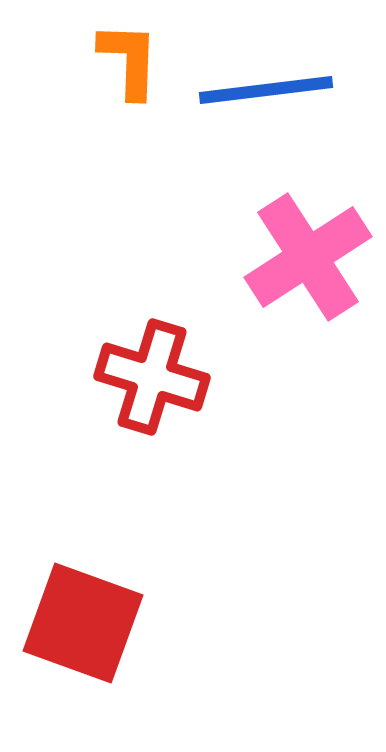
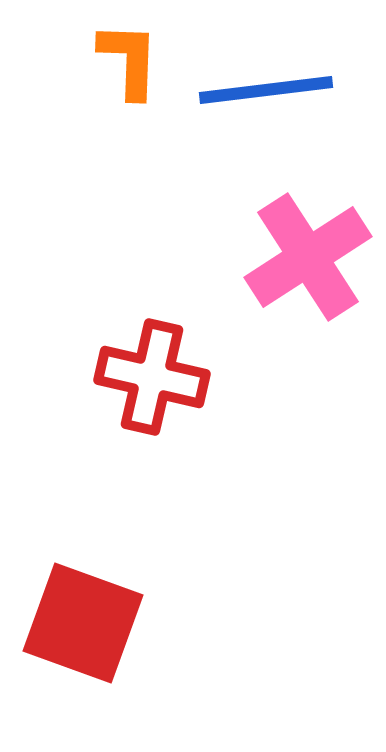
red cross: rotated 4 degrees counterclockwise
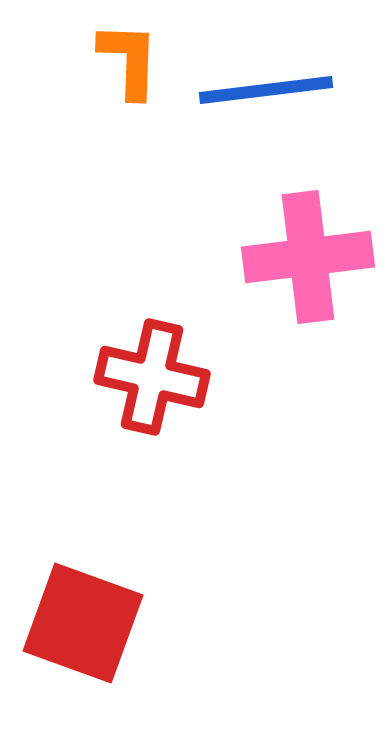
pink cross: rotated 26 degrees clockwise
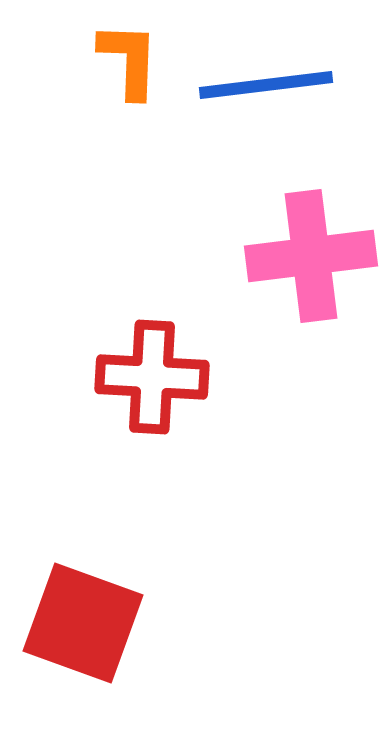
blue line: moved 5 px up
pink cross: moved 3 px right, 1 px up
red cross: rotated 10 degrees counterclockwise
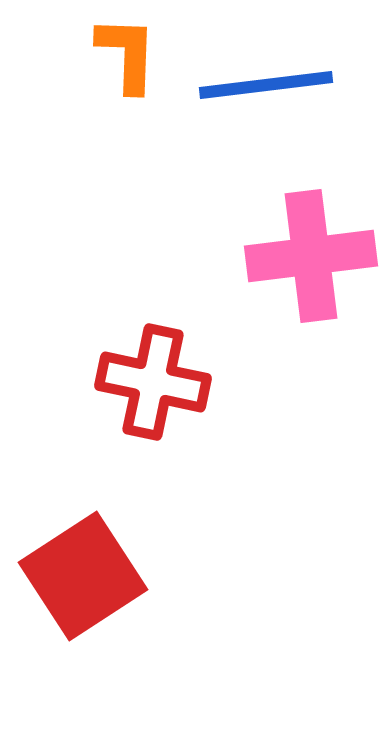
orange L-shape: moved 2 px left, 6 px up
red cross: moved 1 px right, 5 px down; rotated 9 degrees clockwise
red square: moved 47 px up; rotated 37 degrees clockwise
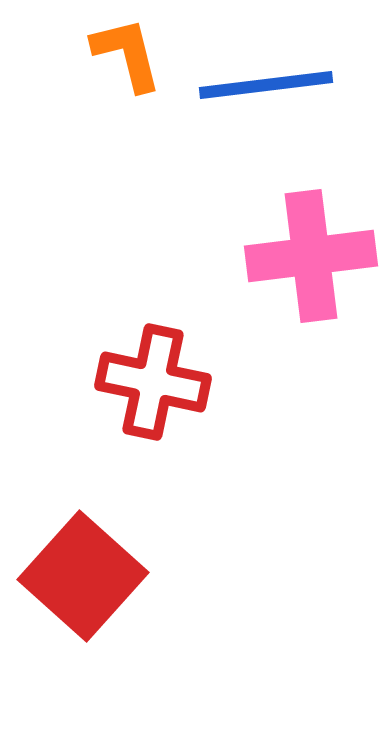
orange L-shape: rotated 16 degrees counterclockwise
red square: rotated 15 degrees counterclockwise
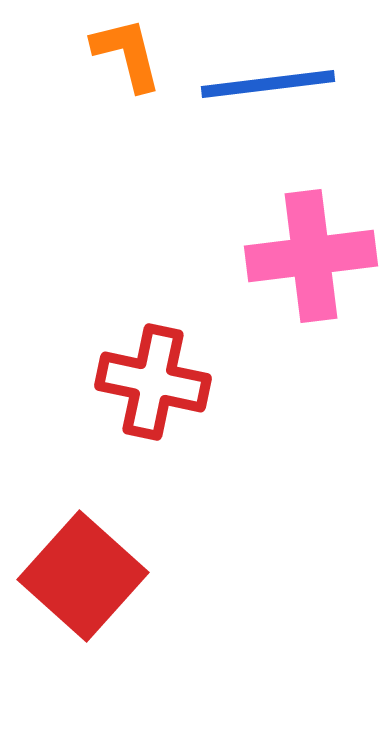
blue line: moved 2 px right, 1 px up
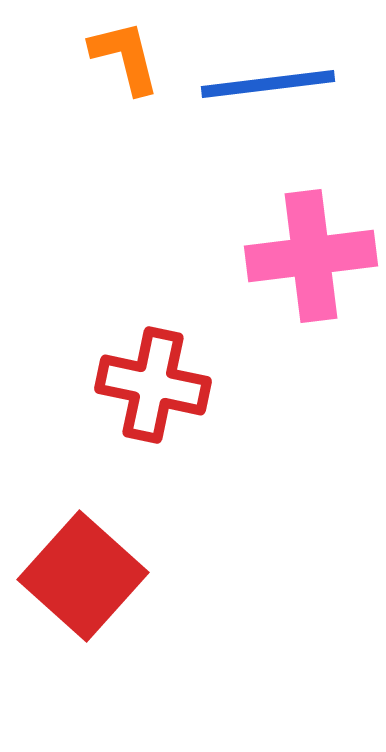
orange L-shape: moved 2 px left, 3 px down
red cross: moved 3 px down
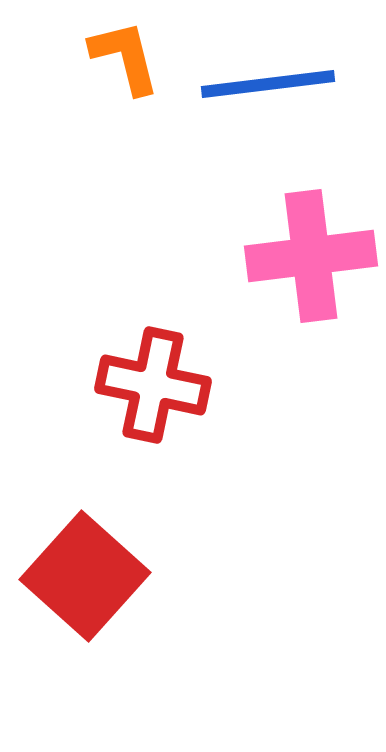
red square: moved 2 px right
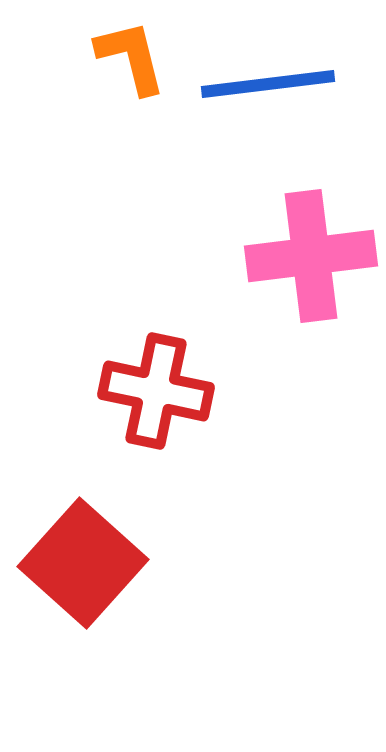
orange L-shape: moved 6 px right
red cross: moved 3 px right, 6 px down
red square: moved 2 px left, 13 px up
